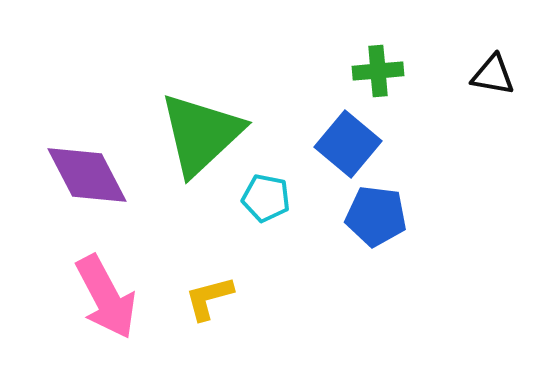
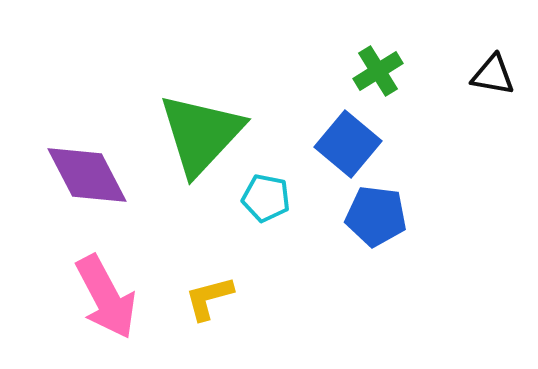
green cross: rotated 27 degrees counterclockwise
green triangle: rotated 4 degrees counterclockwise
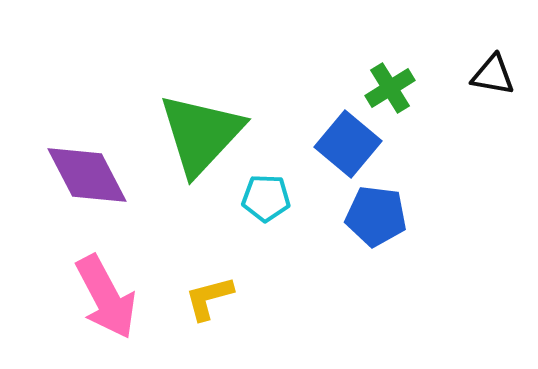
green cross: moved 12 px right, 17 px down
cyan pentagon: rotated 9 degrees counterclockwise
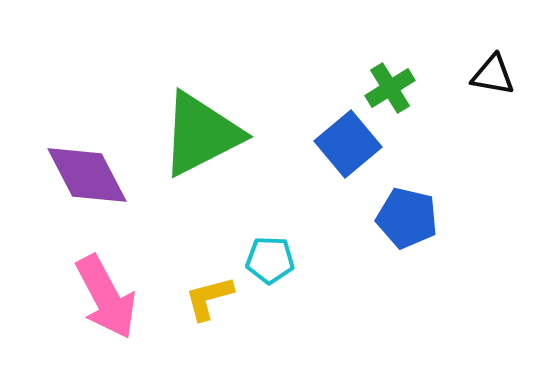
green triangle: rotated 20 degrees clockwise
blue square: rotated 10 degrees clockwise
cyan pentagon: moved 4 px right, 62 px down
blue pentagon: moved 31 px right, 2 px down; rotated 6 degrees clockwise
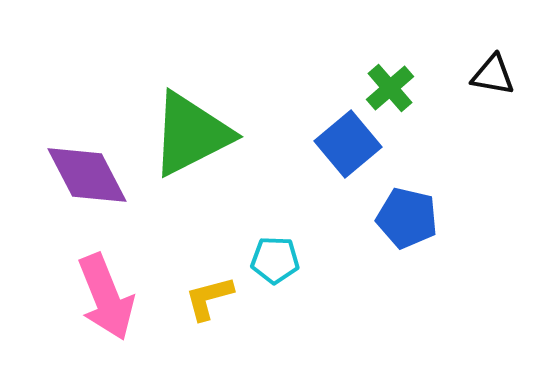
green cross: rotated 9 degrees counterclockwise
green triangle: moved 10 px left
cyan pentagon: moved 5 px right
pink arrow: rotated 6 degrees clockwise
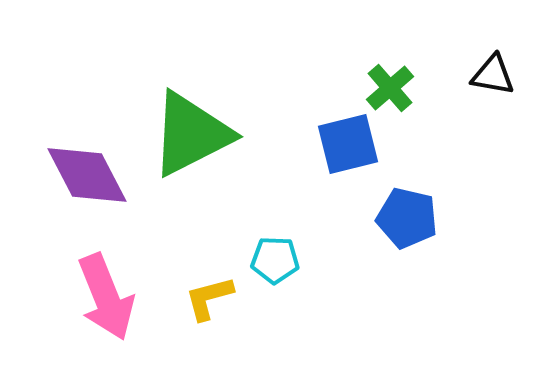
blue square: rotated 26 degrees clockwise
